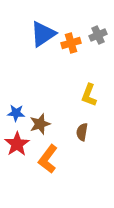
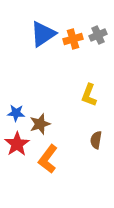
orange cross: moved 2 px right, 4 px up
brown semicircle: moved 14 px right, 8 px down
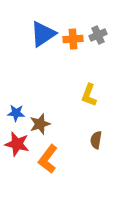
orange cross: rotated 12 degrees clockwise
red star: rotated 25 degrees counterclockwise
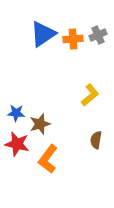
yellow L-shape: moved 1 px right; rotated 150 degrees counterclockwise
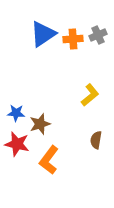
orange L-shape: moved 1 px right, 1 px down
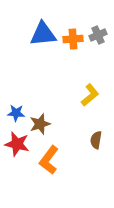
blue triangle: rotated 28 degrees clockwise
